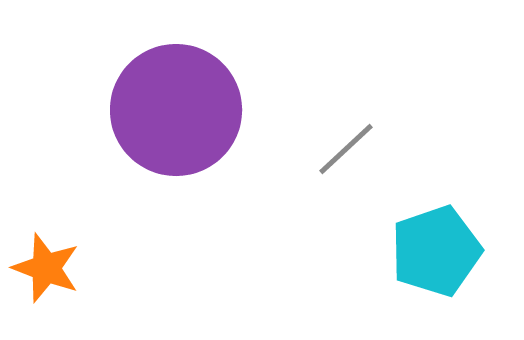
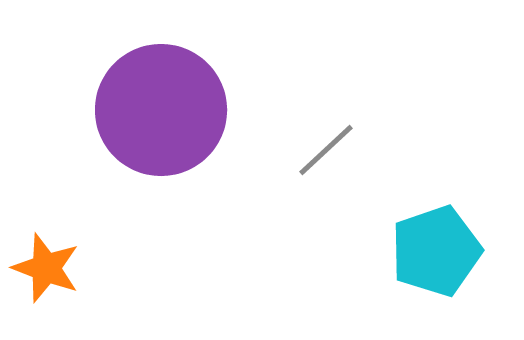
purple circle: moved 15 px left
gray line: moved 20 px left, 1 px down
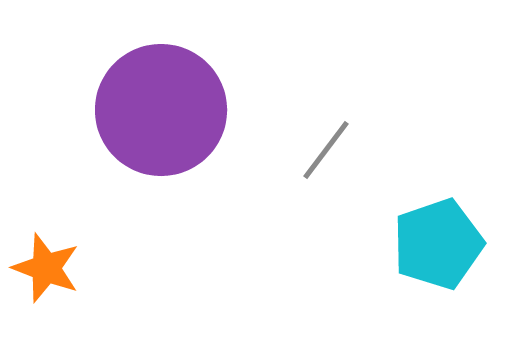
gray line: rotated 10 degrees counterclockwise
cyan pentagon: moved 2 px right, 7 px up
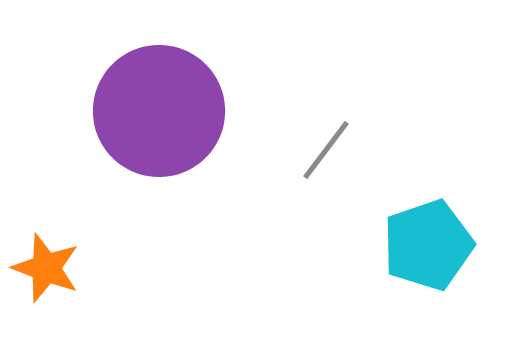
purple circle: moved 2 px left, 1 px down
cyan pentagon: moved 10 px left, 1 px down
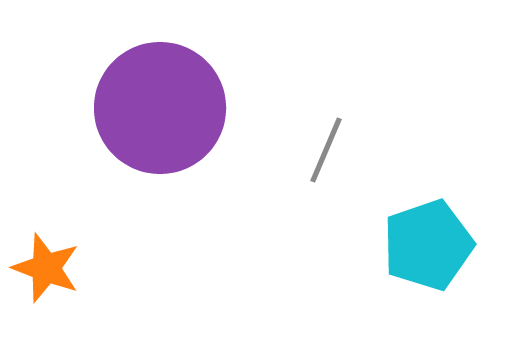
purple circle: moved 1 px right, 3 px up
gray line: rotated 14 degrees counterclockwise
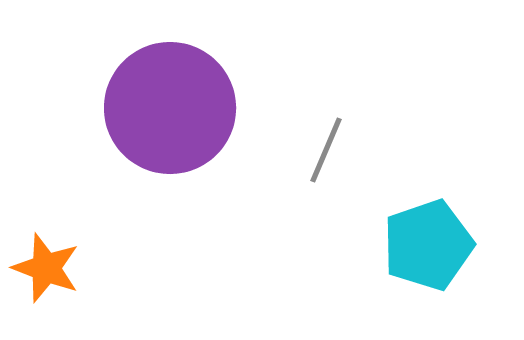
purple circle: moved 10 px right
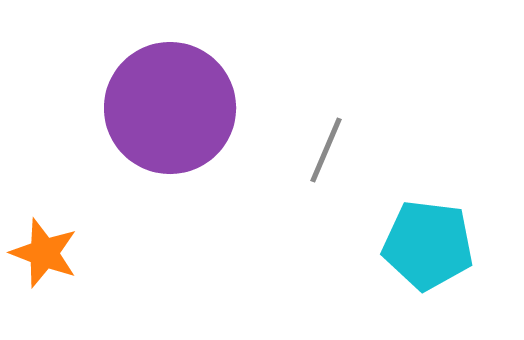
cyan pentagon: rotated 26 degrees clockwise
orange star: moved 2 px left, 15 px up
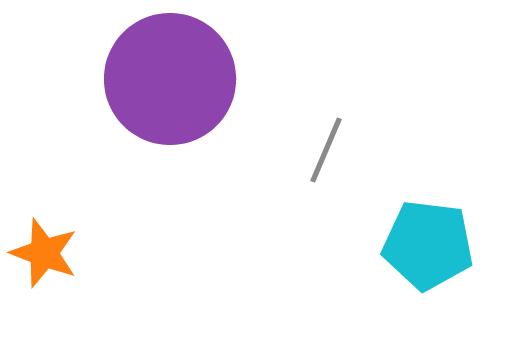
purple circle: moved 29 px up
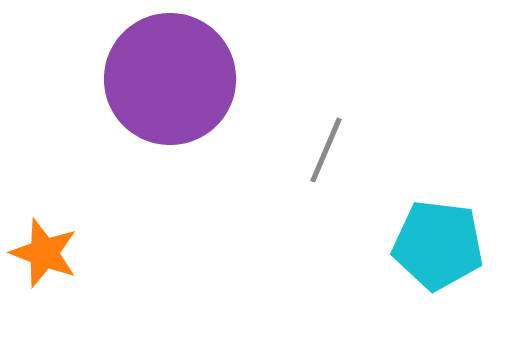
cyan pentagon: moved 10 px right
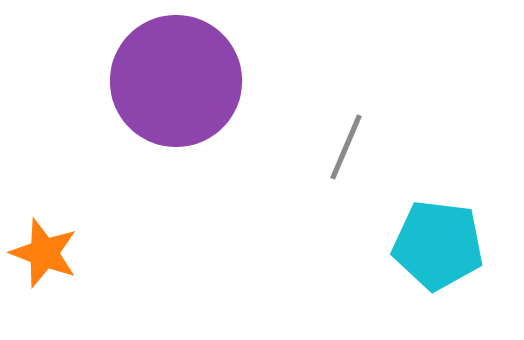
purple circle: moved 6 px right, 2 px down
gray line: moved 20 px right, 3 px up
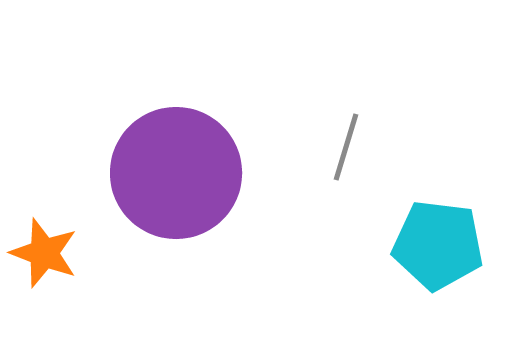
purple circle: moved 92 px down
gray line: rotated 6 degrees counterclockwise
